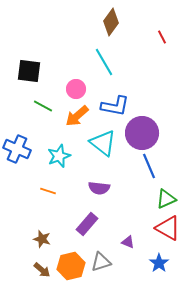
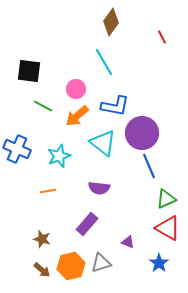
orange line: rotated 28 degrees counterclockwise
gray triangle: moved 1 px down
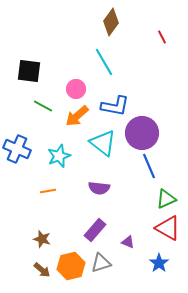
purple rectangle: moved 8 px right, 6 px down
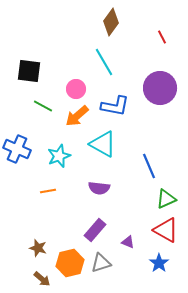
purple circle: moved 18 px right, 45 px up
cyan triangle: moved 1 px down; rotated 8 degrees counterclockwise
red triangle: moved 2 px left, 2 px down
brown star: moved 4 px left, 9 px down
orange hexagon: moved 1 px left, 3 px up
brown arrow: moved 9 px down
